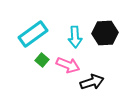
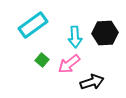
cyan rectangle: moved 9 px up
pink arrow: moved 1 px right, 1 px up; rotated 120 degrees clockwise
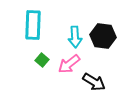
cyan rectangle: rotated 52 degrees counterclockwise
black hexagon: moved 2 px left, 3 px down; rotated 10 degrees clockwise
black arrow: moved 2 px right; rotated 50 degrees clockwise
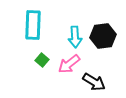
black hexagon: rotated 15 degrees counterclockwise
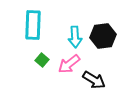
black arrow: moved 2 px up
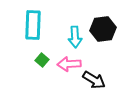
black hexagon: moved 7 px up
pink arrow: rotated 35 degrees clockwise
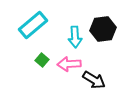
cyan rectangle: rotated 48 degrees clockwise
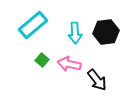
black hexagon: moved 3 px right, 3 px down
cyan arrow: moved 4 px up
pink arrow: rotated 15 degrees clockwise
black arrow: moved 3 px right; rotated 20 degrees clockwise
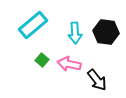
black hexagon: rotated 15 degrees clockwise
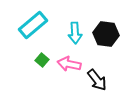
black hexagon: moved 2 px down
